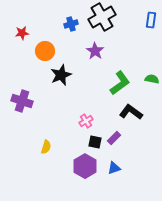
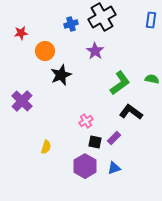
red star: moved 1 px left
purple cross: rotated 25 degrees clockwise
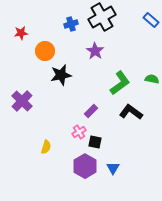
blue rectangle: rotated 56 degrees counterclockwise
black star: rotated 10 degrees clockwise
pink cross: moved 7 px left, 11 px down
purple rectangle: moved 23 px left, 27 px up
blue triangle: moved 1 px left; rotated 40 degrees counterclockwise
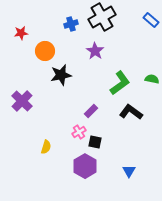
blue triangle: moved 16 px right, 3 px down
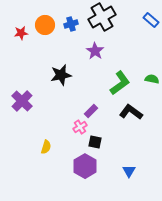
orange circle: moved 26 px up
pink cross: moved 1 px right, 5 px up
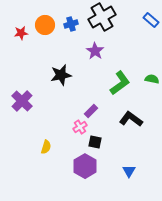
black L-shape: moved 7 px down
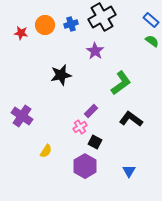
red star: rotated 16 degrees clockwise
green semicircle: moved 38 px up; rotated 24 degrees clockwise
green L-shape: moved 1 px right
purple cross: moved 15 px down; rotated 10 degrees counterclockwise
black square: rotated 16 degrees clockwise
yellow semicircle: moved 4 px down; rotated 16 degrees clockwise
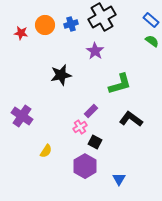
green L-shape: moved 1 px left, 1 px down; rotated 20 degrees clockwise
blue triangle: moved 10 px left, 8 px down
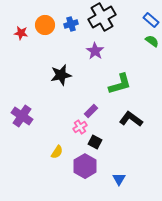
yellow semicircle: moved 11 px right, 1 px down
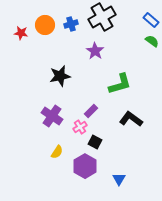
black star: moved 1 px left, 1 px down
purple cross: moved 30 px right
